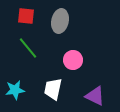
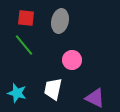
red square: moved 2 px down
green line: moved 4 px left, 3 px up
pink circle: moved 1 px left
cyan star: moved 2 px right, 3 px down; rotated 24 degrees clockwise
purple triangle: moved 2 px down
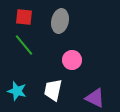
red square: moved 2 px left, 1 px up
white trapezoid: moved 1 px down
cyan star: moved 2 px up
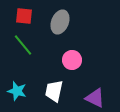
red square: moved 1 px up
gray ellipse: moved 1 px down; rotated 10 degrees clockwise
green line: moved 1 px left
white trapezoid: moved 1 px right, 1 px down
